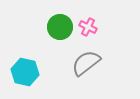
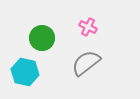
green circle: moved 18 px left, 11 px down
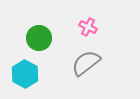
green circle: moved 3 px left
cyan hexagon: moved 2 px down; rotated 16 degrees clockwise
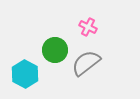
green circle: moved 16 px right, 12 px down
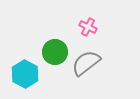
green circle: moved 2 px down
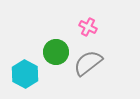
green circle: moved 1 px right
gray semicircle: moved 2 px right
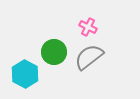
green circle: moved 2 px left
gray semicircle: moved 1 px right, 6 px up
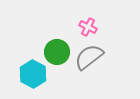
green circle: moved 3 px right
cyan hexagon: moved 8 px right
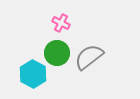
pink cross: moved 27 px left, 4 px up
green circle: moved 1 px down
